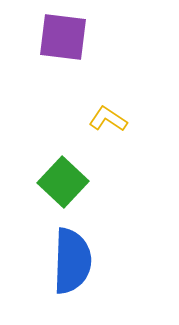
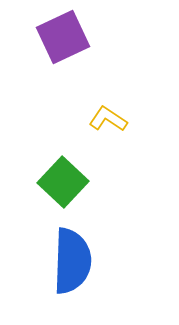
purple square: rotated 32 degrees counterclockwise
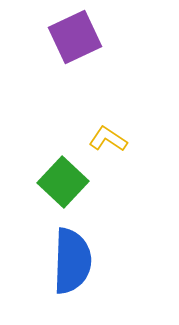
purple square: moved 12 px right
yellow L-shape: moved 20 px down
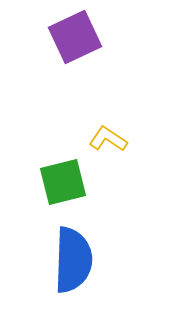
green square: rotated 33 degrees clockwise
blue semicircle: moved 1 px right, 1 px up
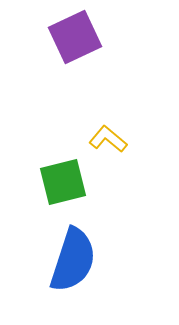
yellow L-shape: rotated 6 degrees clockwise
blue semicircle: rotated 16 degrees clockwise
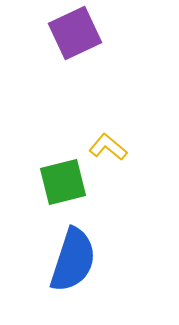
purple square: moved 4 px up
yellow L-shape: moved 8 px down
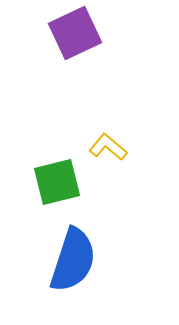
green square: moved 6 px left
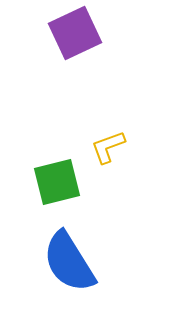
yellow L-shape: rotated 60 degrees counterclockwise
blue semicircle: moved 4 px left, 2 px down; rotated 130 degrees clockwise
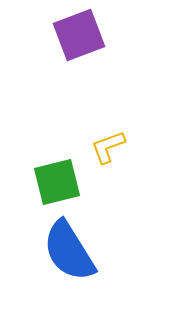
purple square: moved 4 px right, 2 px down; rotated 4 degrees clockwise
blue semicircle: moved 11 px up
